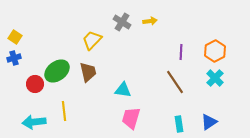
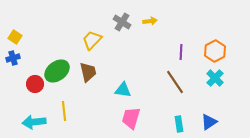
blue cross: moved 1 px left
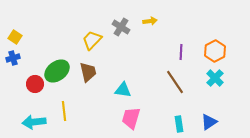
gray cross: moved 1 px left, 5 px down
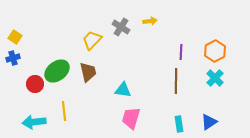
brown line: moved 1 px right, 1 px up; rotated 35 degrees clockwise
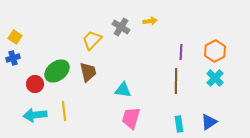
cyan arrow: moved 1 px right, 7 px up
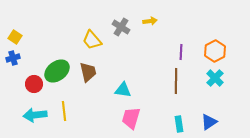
yellow trapezoid: rotated 85 degrees counterclockwise
red circle: moved 1 px left
